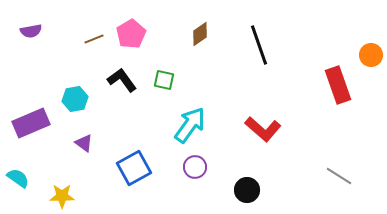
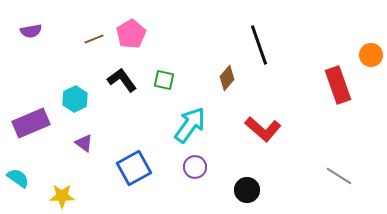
brown diamond: moved 27 px right, 44 px down; rotated 15 degrees counterclockwise
cyan hexagon: rotated 15 degrees counterclockwise
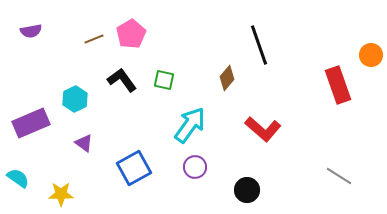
yellow star: moved 1 px left, 2 px up
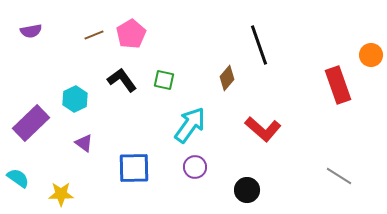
brown line: moved 4 px up
purple rectangle: rotated 21 degrees counterclockwise
blue square: rotated 28 degrees clockwise
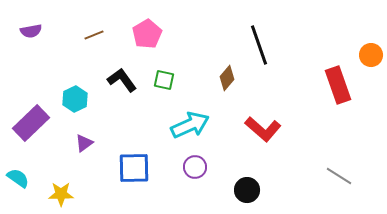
pink pentagon: moved 16 px right
cyan arrow: rotated 30 degrees clockwise
purple triangle: rotated 48 degrees clockwise
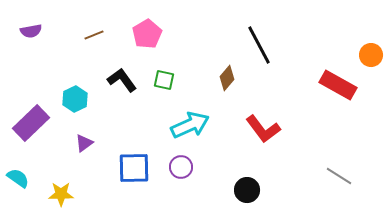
black line: rotated 9 degrees counterclockwise
red rectangle: rotated 42 degrees counterclockwise
red L-shape: rotated 12 degrees clockwise
purple circle: moved 14 px left
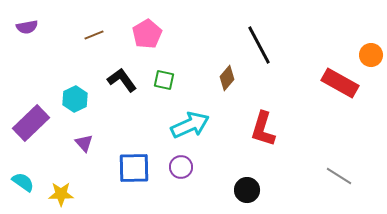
purple semicircle: moved 4 px left, 4 px up
red rectangle: moved 2 px right, 2 px up
red L-shape: rotated 54 degrees clockwise
purple triangle: rotated 36 degrees counterclockwise
cyan semicircle: moved 5 px right, 4 px down
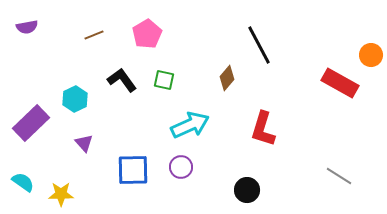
blue square: moved 1 px left, 2 px down
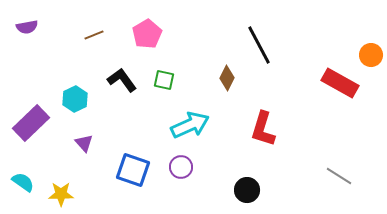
brown diamond: rotated 15 degrees counterclockwise
blue square: rotated 20 degrees clockwise
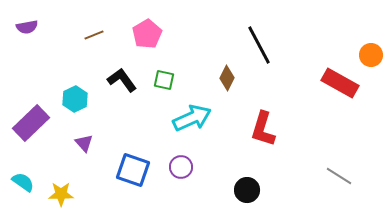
cyan arrow: moved 2 px right, 7 px up
